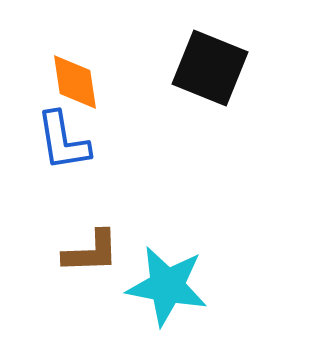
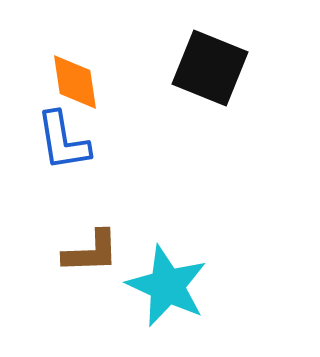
cyan star: rotated 14 degrees clockwise
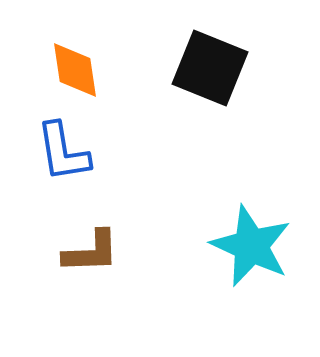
orange diamond: moved 12 px up
blue L-shape: moved 11 px down
cyan star: moved 84 px right, 40 px up
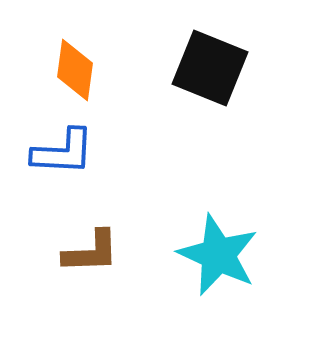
orange diamond: rotated 16 degrees clockwise
blue L-shape: rotated 78 degrees counterclockwise
cyan star: moved 33 px left, 9 px down
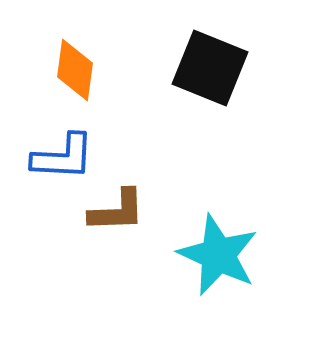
blue L-shape: moved 5 px down
brown L-shape: moved 26 px right, 41 px up
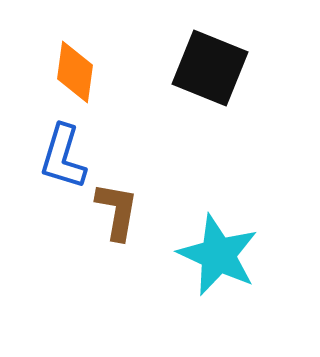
orange diamond: moved 2 px down
blue L-shape: rotated 104 degrees clockwise
brown L-shape: rotated 78 degrees counterclockwise
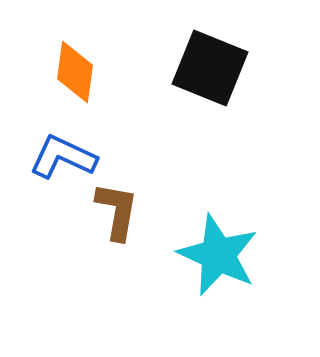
blue L-shape: rotated 98 degrees clockwise
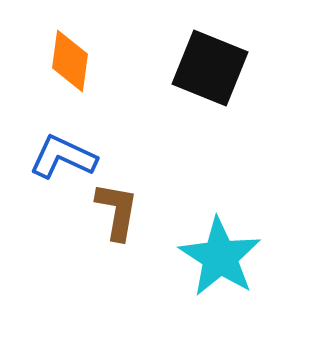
orange diamond: moved 5 px left, 11 px up
cyan star: moved 2 px right, 2 px down; rotated 8 degrees clockwise
